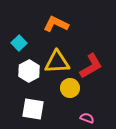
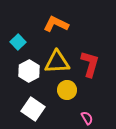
cyan square: moved 1 px left, 1 px up
red L-shape: moved 1 px left, 2 px up; rotated 44 degrees counterclockwise
yellow circle: moved 3 px left, 2 px down
white square: rotated 25 degrees clockwise
pink semicircle: rotated 40 degrees clockwise
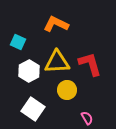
cyan square: rotated 21 degrees counterclockwise
red L-shape: rotated 32 degrees counterclockwise
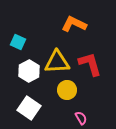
orange L-shape: moved 18 px right
white square: moved 4 px left, 1 px up
pink semicircle: moved 6 px left
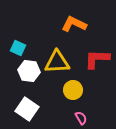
cyan square: moved 6 px down
red L-shape: moved 7 px right, 5 px up; rotated 72 degrees counterclockwise
white hexagon: rotated 25 degrees counterclockwise
yellow circle: moved 6 px right
white square: moved 2 px left, 1 px down
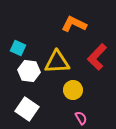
red L-shape: moved 2 px up; rotated 48 degrees counterclockwise
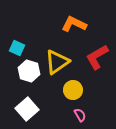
cyan square: moved 1 px left
red L-shape: rotated 16 degrees clockwise
yellow triangle: rotated 32 degrees counterclockwise
white hexagon: rotated 10 degrees clockwise
white square: rotated 15 degrees clockwise
pink semicircle: moved 1 px left, 3 px up
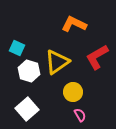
yellow circle: moved 2 px down
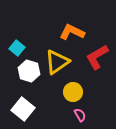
orange L-shape: moved 2 px left, 8 px down
cyan square: rotated 14 degrees clockwise
white square: moved 4 px left; rotated 10 degrees counterclockwise
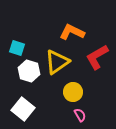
cyan square: rotated 21 degrees counterclockwise
